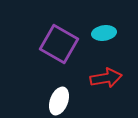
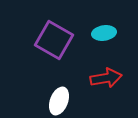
purple square: moved 5 px left, 4 px up
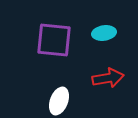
purple square: rotated 24 degrees counterclockwise
red arrow: moved 2 px right
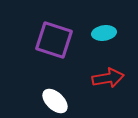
purple square: rotated 12 degrees clockwise
white ellipse: moved 4 px left; rotated 68 degrees counterclockwise
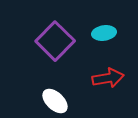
purple square: moved 1 px right, 1 px down; rotated 27 degrees clockwise
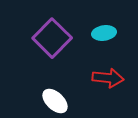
purple square: moved 3 px left, 3 px up
red arrow: rotated 16 degrees clockwise
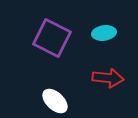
purple square: rotated 18 degrees counterclockwise
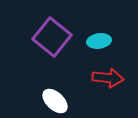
cyan ellipse: moved 5 px left, 8 px down
purple square: moved 1 px up; rotated 12 degrees clockwise
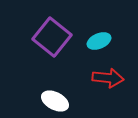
cyan ellipse: rotated 15 degrees counterclockwise
white ellipse: rotated 16 degrees counterclockwise
